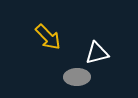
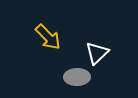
white triangle: rotated 30 degrees counterclockwise
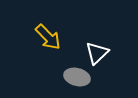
gray ellipse: rotated 15 degrees clockwise
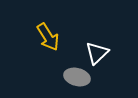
yellow arrow: rotated 12 degrees clockwise
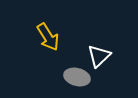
white triangle: moved 2 px right, 3 px down
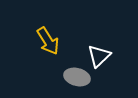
yellow arrow: moved 4 px down
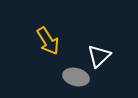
gray ellipse: moved 1 px left
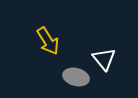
white triangle: moved 5 px right, 3 px down; rotated 25 degrees counterclockwise
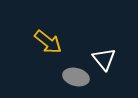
yellow arrow: moved 1 px down; rotated 20 degrees counterclockwise
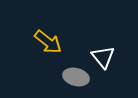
white triangle: moved 1 px left, 2 px up
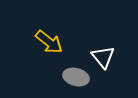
yellow arrow: moved 1 px right
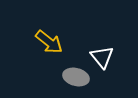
white triangle: moved 1 px left
